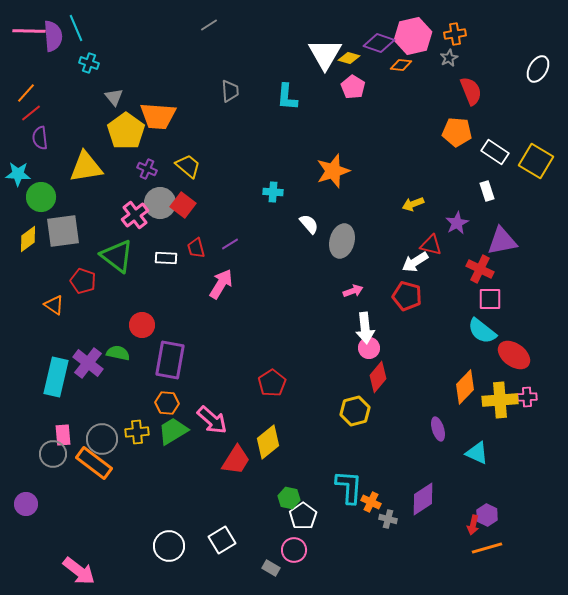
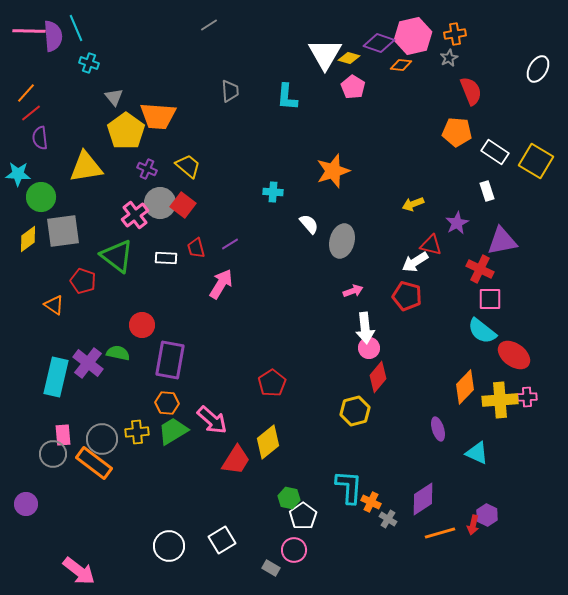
gray cross at (388, 519): rotated 18 degrees clockwise
orange line at (487, 548): moved 47 px left, 15 px up
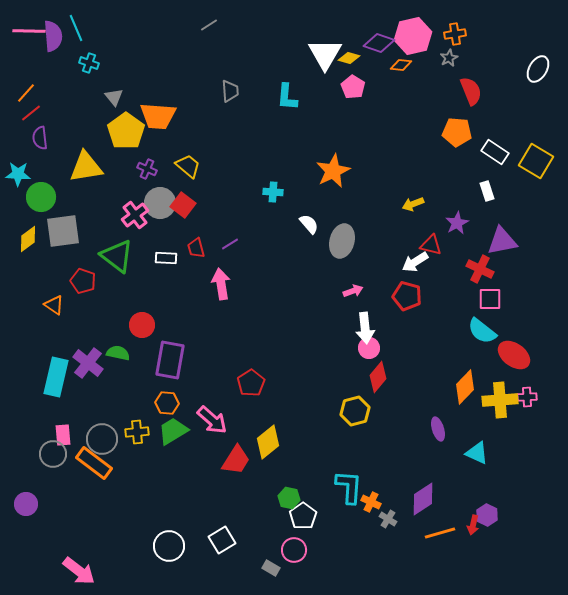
orange star at (333, 171): rotated 8 degrees counterclockwise
pink arrow at (221, 284): rotated 40 degrees counterclockwise
red pentagon at (272, 383): moved 21 px left
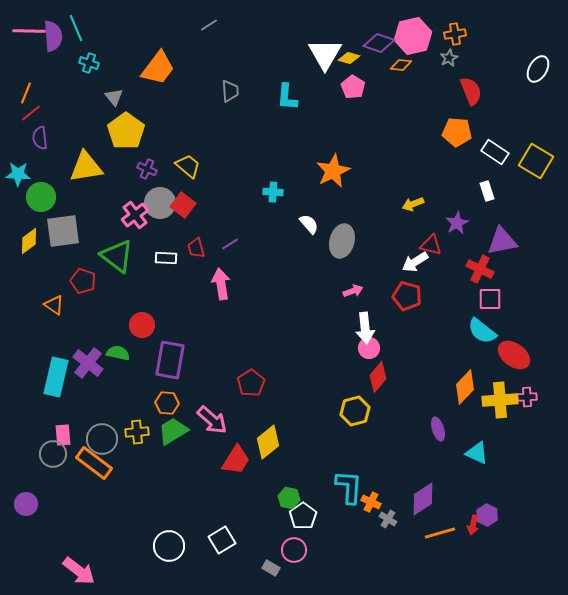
orange line at (26, 93): rotated 20 degrees counterclockwise
orange trapezoid at (158, 116): moved 48 px up; rotated 57 degrees counterclockwise
yellow diamond at (28, 239): moved 1 px right, 2 px down
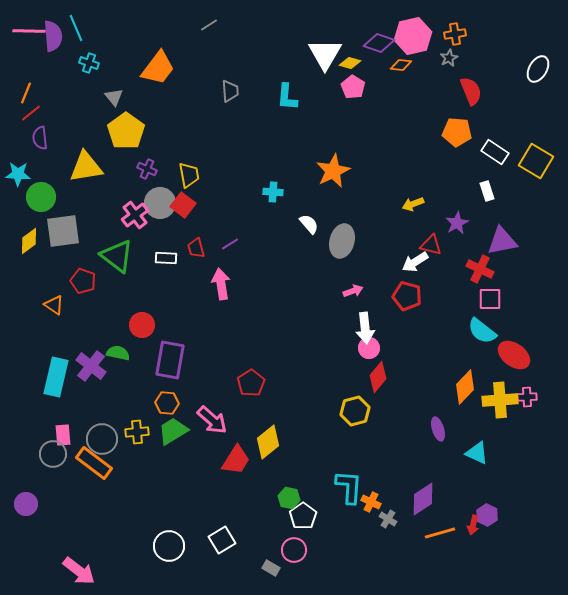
yellow diamond at (349, 58): moved 1 px right, 5 px down
yellow trapezoid at (188, 166): moved 1 px right, 9 px down; rotated 40 degrees clockwise
purple cross at (88, 363): moved 3 px right, 3 px down
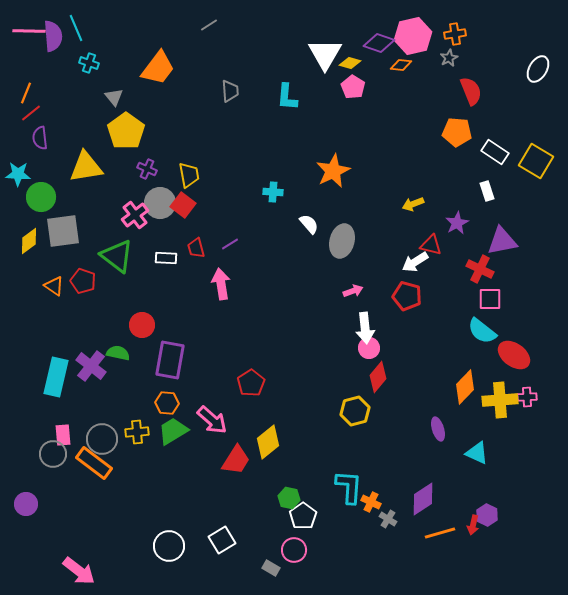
orange triangle at (54, 305): moved 19 px up
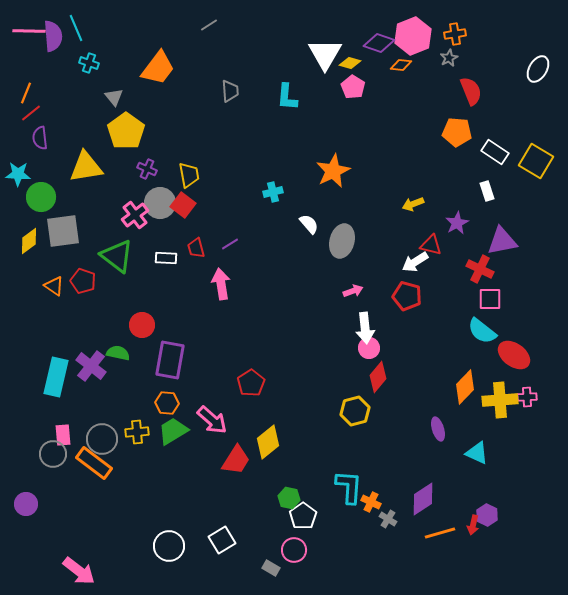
pink hexagon at (413, 36): rotated 9 degrees counterclockwise
cyan cross at (273, 192): rotated 18 degrees counterclockwise
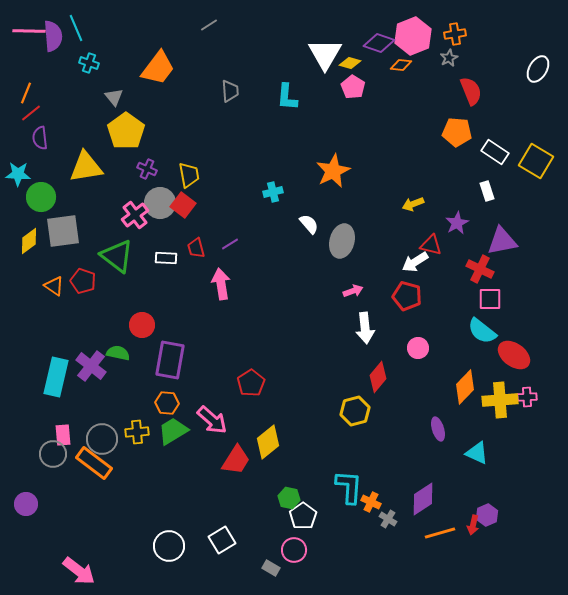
pink circle at (369, 348): moved 49 px right
purple hexagon at (487, 515): rotated 10 degrees clockwise
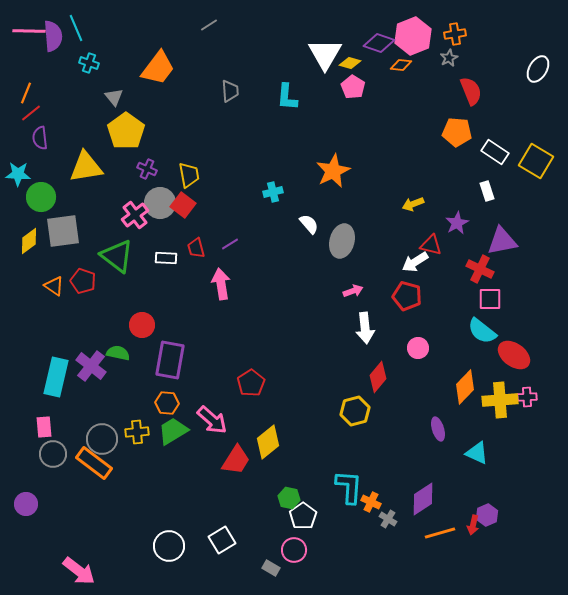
pink rectangle at (63, 435): moved 19 px left, 8 px up
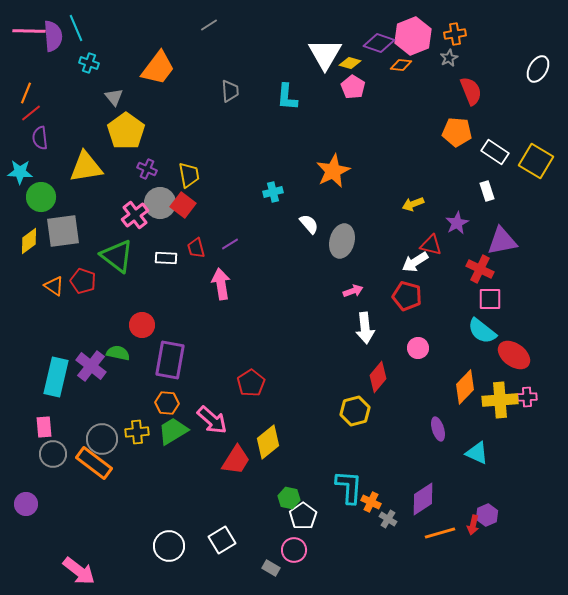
cyan star at (18, 174): moved 2 px right, 2 px up
